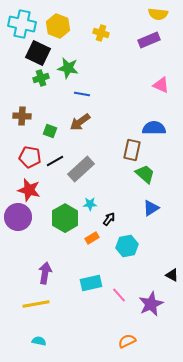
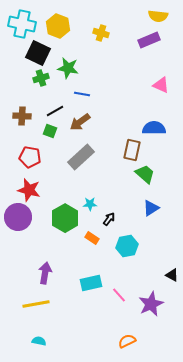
yellow semicircle: moved 2 px down
black line: moved 50 px up
gray rectangle: moved 12 px up
orange rectangle: rotated 64 degrees clockwise
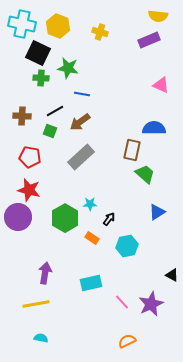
yellow cross: moved 1 px left, 1 px up
green cross: rotated 21 degrees clockwise
blue triangle: moved 6 px right, 4 px down
pink line: moved 3 px right, 7 px down
cyan semicircle: moved 2 px right, 3 px up
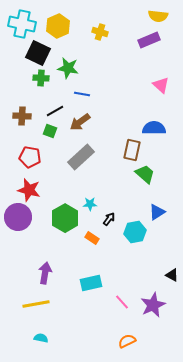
yellow hexagon: rotated 15 degrees clockwise
pink triangle: rotated 18 degrees clockwise
cyan hexagon: moved 8 px right, 14 px up
purple star: moved 2 px right, 1 px down
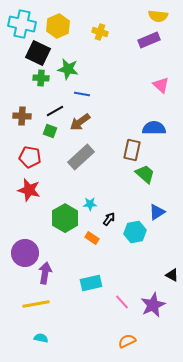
green star: moved 1 px down
purple circle: moved 7 px right, 36 px down
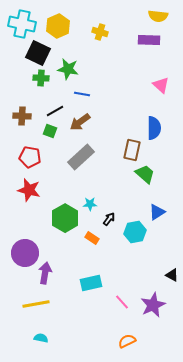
purple rectangle: rotated 25 degrees clockwise
blue semicircle: rotated 90 degrees clockwise
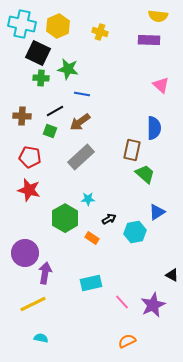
cyan star: moved 2 px left, 5 px up
black arrow: rotated 24 degrees clockwise
yellow line: moved 3 px left; rotated 16 degrees counterclockwise
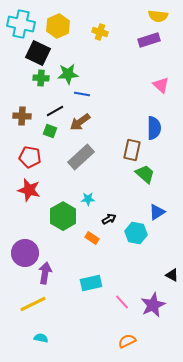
cyan cross: moved 1 px left
purple rectangle: rotated 20 degrees counterclockwise
green star: moved 5 px down; rotated 15 degrees counterclockwise
green hexagon: moved 2 px left, 2 px up
cyan hexagon: moved 1 px right, 1 px down; rotated 20 degrees clockwise
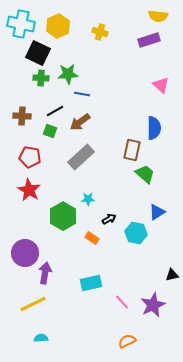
red star: rotated 15 degrees clockwise
black triangle: rotated 40 degrees counterclockwise
cyan semicircle: rotated 16 degrees counterclockwise
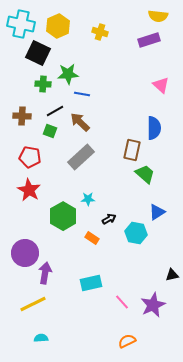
green cross: moved 2 px right, 6 px down
brown arrow: rotated 80 degrees clockwise
